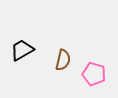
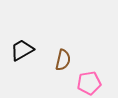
pink pentagon: moved 5 px left, 9 px down; rotated 25 degrees counterclockwise
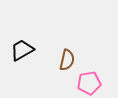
brown semicircle: moved 4 px right
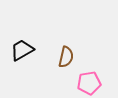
brown semicircle: moved 1 px left, 3 px up
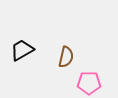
pink pentagon: rotated 10 degrees clockwise
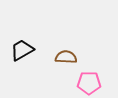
brown semicircle: rotated 100 degrees counterclockwise
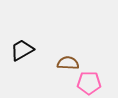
brown semicircle: moved 2 px right, 6 px down
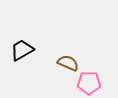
brown semicircle: rotated 20 degrees clockwise
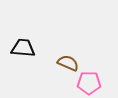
black trapezoid: moved 1 px right, 2 px up; rotated 35 degrees clockwise
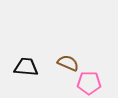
black trapezoid: moved 3 px right, 19 px down
